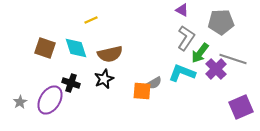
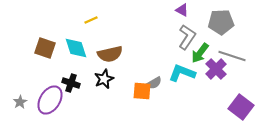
gray L-shape: moved 1 px right, 1 px up
gray line: moved 1 px left, 3 px up
purple square: rotated 30 degrees counterclockwise
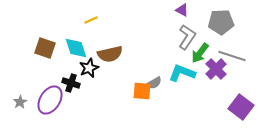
black star: moved 15 px left, 11 px up
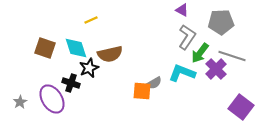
purple ellipse: moved 2 px right, 1 px up; rotated 64 degrees counterclockwise
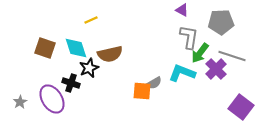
gray L-shape: moved 2 px right; rotated 25 degrees counterclockwise
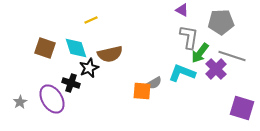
purple square: moved 1 px right, 1 px down; rotated 20 degrees counterclockwise
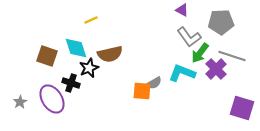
gray L-shape: rotated 135 degrees clockwise
brown square: moved 2 px right, 8 px down
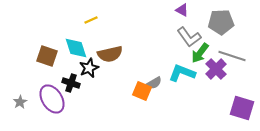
orange square: rotated 18 degrees clockwise
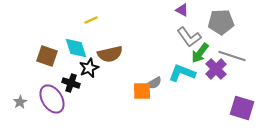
orange square: rotated 24 degrees counterclockwise
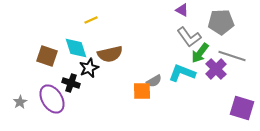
gray semicircle: moved 2 px up
